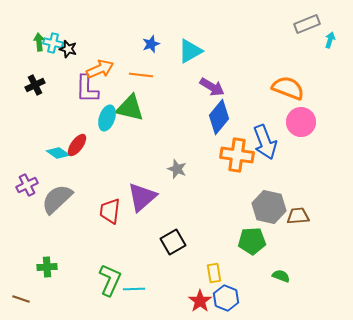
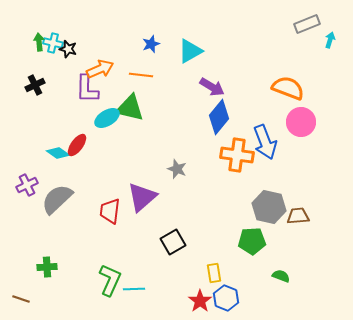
cyan ellipse: rotated 40 degrees clockwise
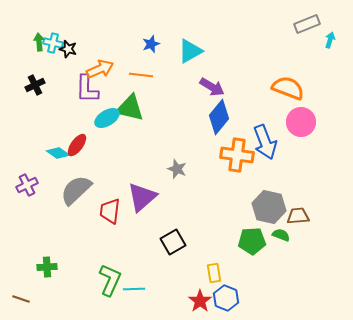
gray semicircle: moved 19 px right, 9 px up
green semicircle: moved 41 px up
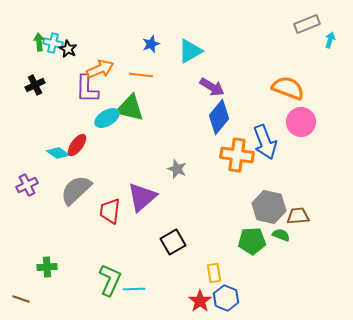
black star: rotated 12 degrees clockwise
